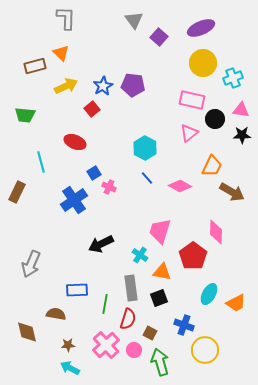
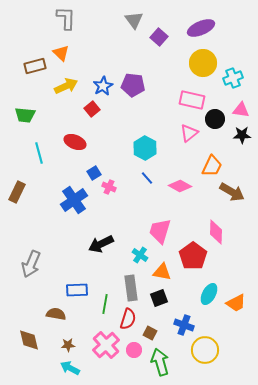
cyan line at (41, 162): moved 2 px left, 9 px up
brown diamond at (27, 332): moved 2 px right, 8 px down
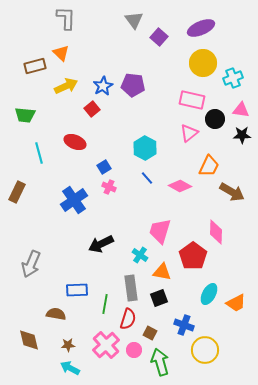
orange trapezoid at (212, 166): moved 3 px left
blue square at (94, 173): moved 10 px right, 6 px up
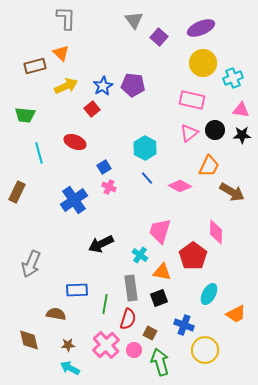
black circle at (215, 119): moved 11 px down
orange trapezoid at (236, 303): moved 11 px down
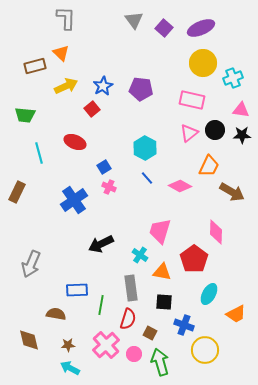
purple square at (159, 37): moved 5 px right, 9 px up
purple pentagon at (133, 85): moved 8 px right, 4 px down
red pentagon at (193, 256): moved 1 px right, 3 px down
black square at (159, 298): moved 5 px right, 4 px down; rotated 24 degrees clockwise
green line at (105, 304): moved 4 px left, 1 px down
pink circle at (134, 350): moved 4 px down
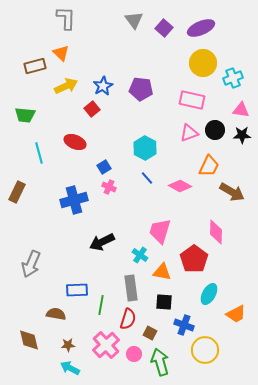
pink triangle at (189, 133): rotated 18 degrees clockwise
blue cross at (74, 200): rotated 20 degrees clockwise
black arrow at (101, 244): moved 1 px right, 2 px up
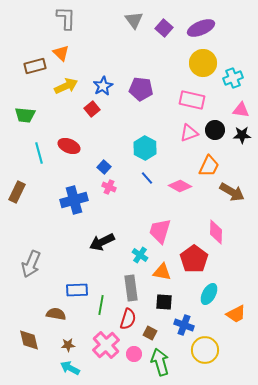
red ellipse at (75, 142): moved 6 px left, 4 px down
blue square at (104, 167): rotated 16 degrees counterclockwise
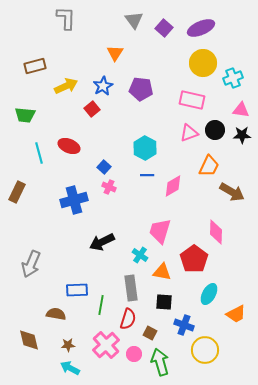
orange triangle at (61, 53): moved 54 px right; rotated 18 degrees clockwise
blue line at (147, 178): moved 3 px up; rotated 48 degrees counterclockwise
pink diamond at (180, 186): moved 7 px left; rotated 60 degrees counterclockwise
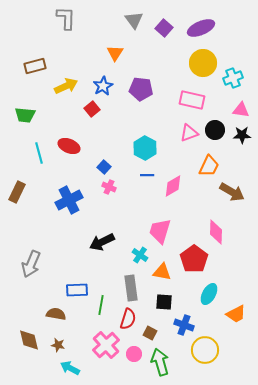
blue cross at (74, 200): moved 5 px left; rotated 12 degrees counterclockwise
brown star at (68, 345): moved 10 px left; rotated 16 degrees clockwise
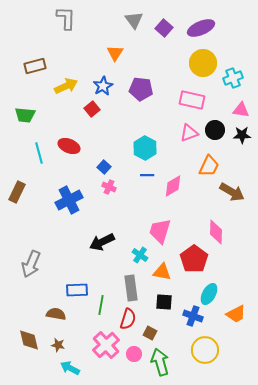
blue cross at (184, 325): moved 9 px right, 9 px up
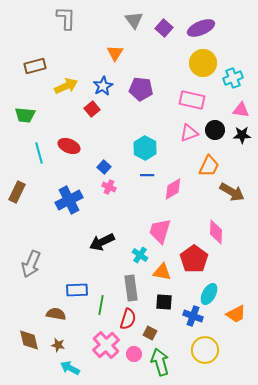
pink diamond at (173, 186): moved 3 px down
